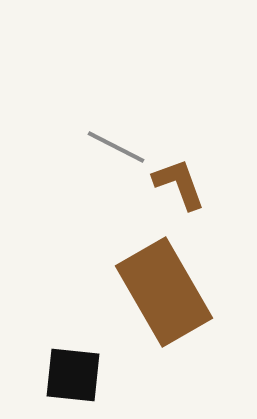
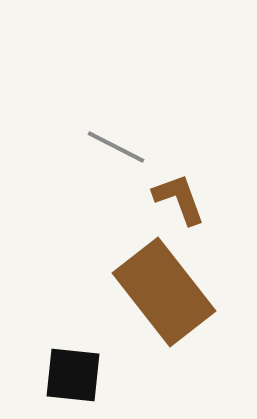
brown L-shape: moved 15 px down
brown rectangle: rotated 8 degrees counterclockwise
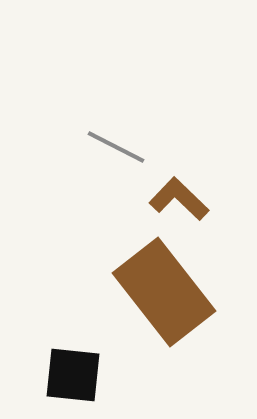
brown L-shape: rotated 26 degrees counterclockwise
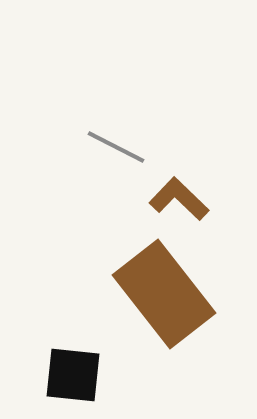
brown rectangle: moved 2 px down
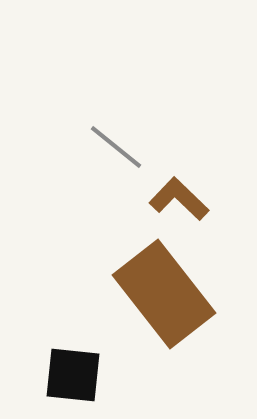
gray line: rotated 12 degrees clockwise
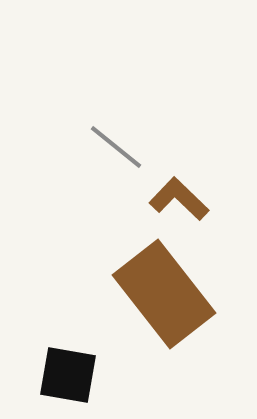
black square: moved 5 px left; rotated 4 degrees clockwise
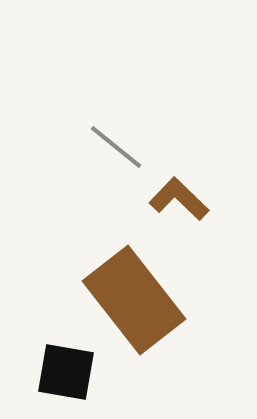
brown rectangle: moved 30 px left, 6 px down
black square: moved 2 px left, 3 px up
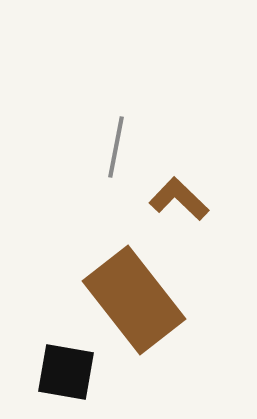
gray line: rotated 62 degrees clockwise
